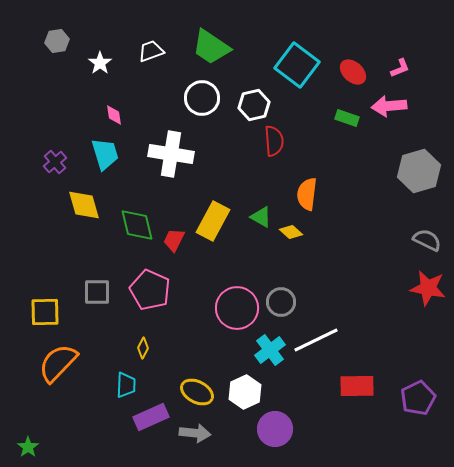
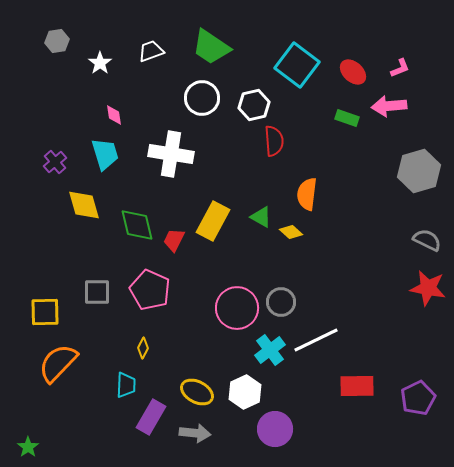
purple rectangle at (151, 417): rotated 36 degrees counterclockwise
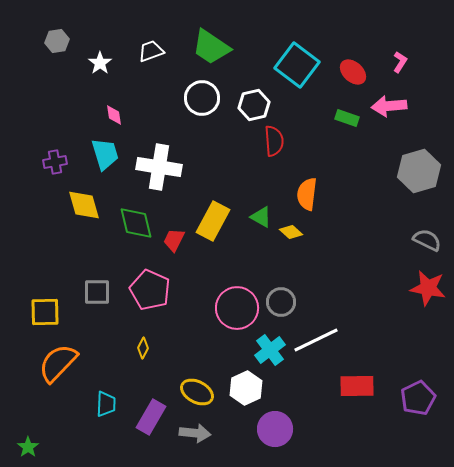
pink L-shape at (400, 68): moved 6 px up; rotated 35 degrees counterclockwise
white cross at (171, 154): moved 12 px left, 13 px down
purple cross at (55, 162): rotated 30 degrees clockwise
green diamond at (137, 225): moved 1 px left, 2 px up
cyan trapezoid at (126, 385): moved 20 px left, 19 px down
white hexagon at (245, 392): moved 1 px right, 4 px up
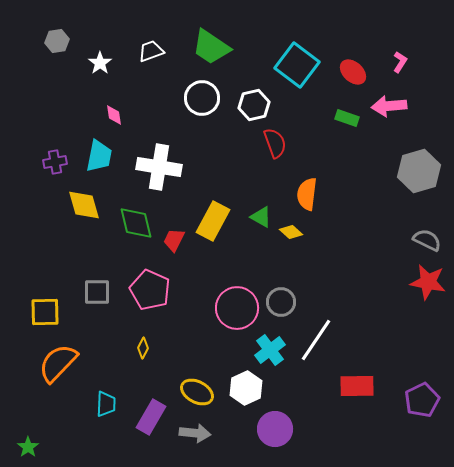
red semicircle at (274, 141): moved 1 px right, 2 px down; rotated 16 degrees counterclockwise
cyan trapezoid at (105, 154): moved 6 px left, 2 px down; rotated 28 degrees clockwise
red star at (428, 288): moved 6 px up
white line at (316, 340): rotated 30 degrees counterclockwise
purple pentagon at (418, 398): moved 4 px right, 2 px down
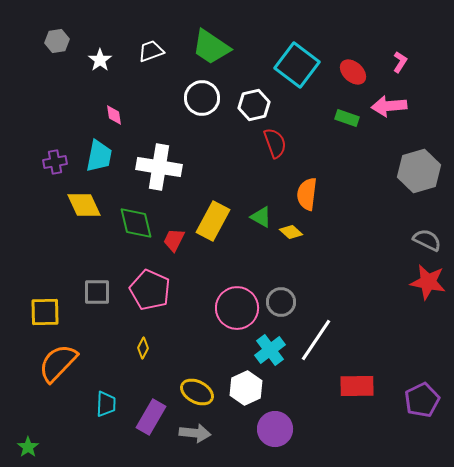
white star at (100, 63): moved 3 px up
yellow diamond at (84, 205): rotated 9 degrees counterclockwise
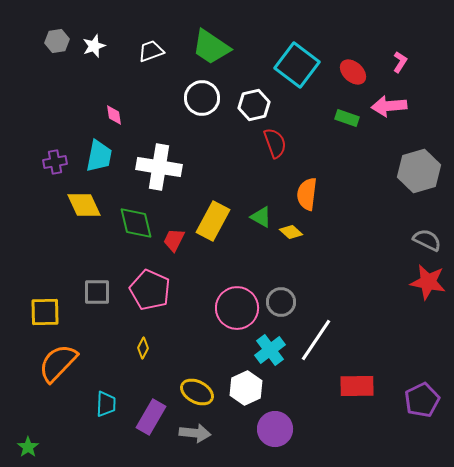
white star at (100, 60): moved 6 px left, 14 px up; rotated 15 degrees clockwise
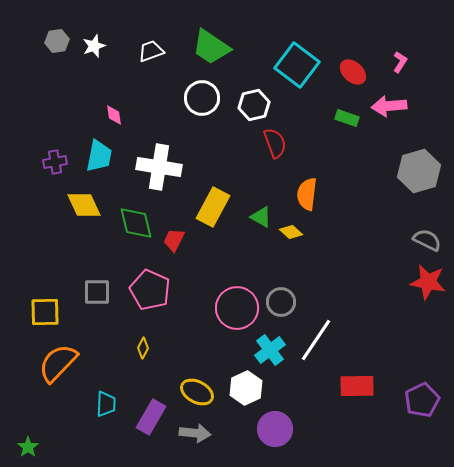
yellow rectangle at (213, 221): moved 14 px up
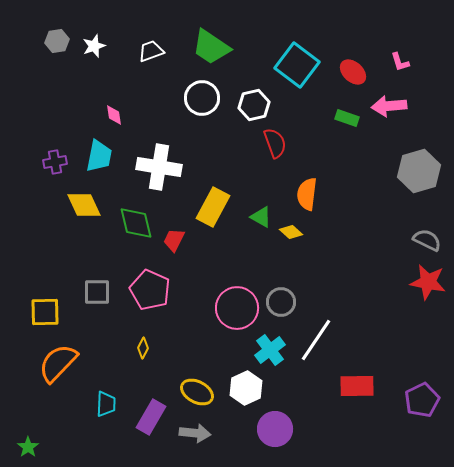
pink L-shape at (400, 62): rotated 130 degrees clockwise
